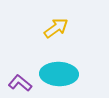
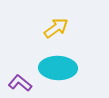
cyan ellipse: moved 1 px left, 6 px up
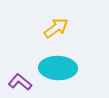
purple L-shape: moved 1 px up
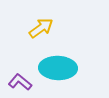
yellow arrow: moved 15 px left
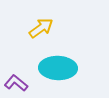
purple L-shape: moved 4 px left, 1 px down
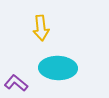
yellow arrow: rotated 120 degrees clockwise
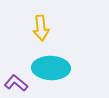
cyan ellipse: moved 7 px left
